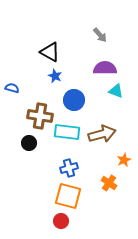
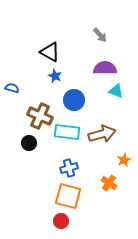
brown cross: rotated 15 degrees clockwise
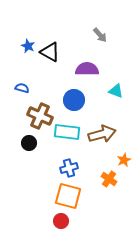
purple semicircle: moved 18 px left, 1 px down
blue star: moved 27 px left, 30 px up
blue semicircle: moved 10 px right
orange cross: moved 4 px up
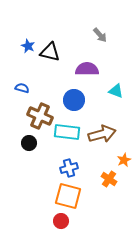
black triangle: rotated 15 degrees counterclockwise
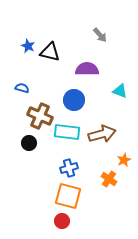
cyan triangle: moved 4 px right
red circle: moved 1 px right
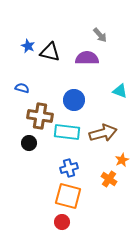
purple semicircle: moved 11 px up
brown cross: rotated 15 degrees counterclockwise
brown arrow: moved 1 px right, 1 px up
orange star: moved 2 px left
red circle: moved 1 px down
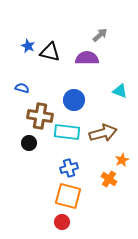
gray arrow: rotated 91 degrees counterclockwise
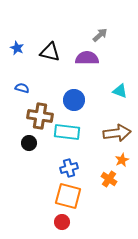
blue star: moved 11 px left, 2 px down
brown arrow: moved 14 px right; rotated 8 degrees clockwise
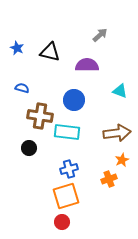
purple semicircle: moved 7 px down
black circle: moved 5 px down
blue cross: moved 1 px down
orange cross: rotated 35 degrees clockwise
orange square: moved 2 px left; rotated 32 degrees counterclockwise
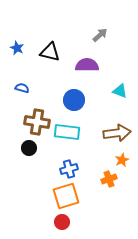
brown cross: moved 3 px left, 6 px down
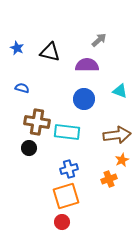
gray arrow: moved 1 px left, 5 px down
blue circle: moved 10 px right, 1 px up
brown arrow: moved 2 px down
